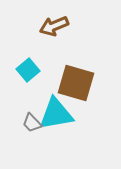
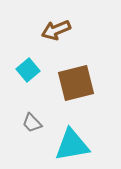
brown arrow: moved 2 px right, 4 px down
brown square: rotated 30 degrees counterclockwise
cyan triangle: moved 16 px right, 31 px down
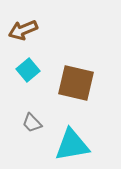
brown arrow: moved 33 px left
brown square: rotated 27 degrees clockwise
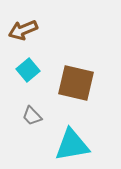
gray trapezoid: moved 7 px up
